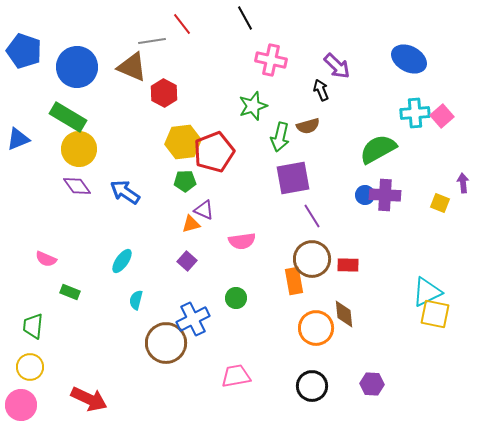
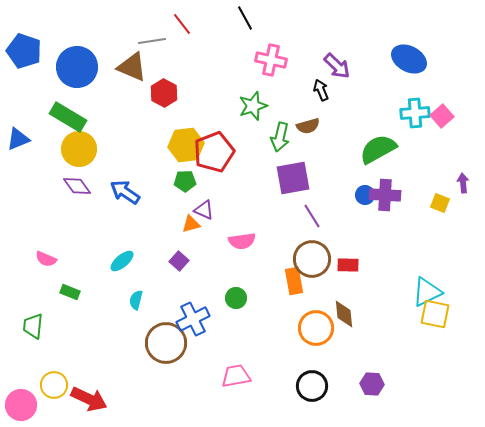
yellow hexagon at (183, 142): moved 3 px right, 3 px down
cyan ellipse at (122, 261): rotated 15 degrees clockwise
purple square at (187, 261): moved 8 px left
yellow circle at (30, 367): moved 24 px right, 18 px down
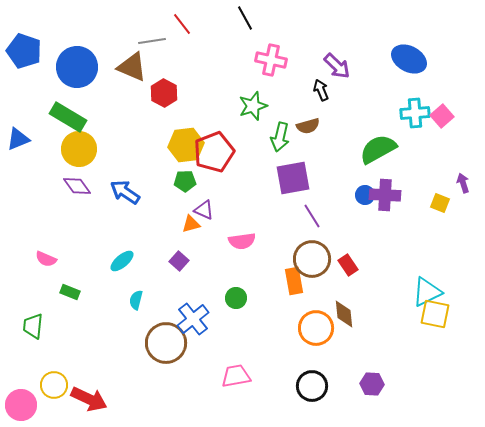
purple arrow at (463, 183): rotated 12 degrees counterclockwise
red rectangle at (348, 265): rotated 55 degrees clockwise
blue cross at (193, 319): rotated 12 degrees counterclockwise
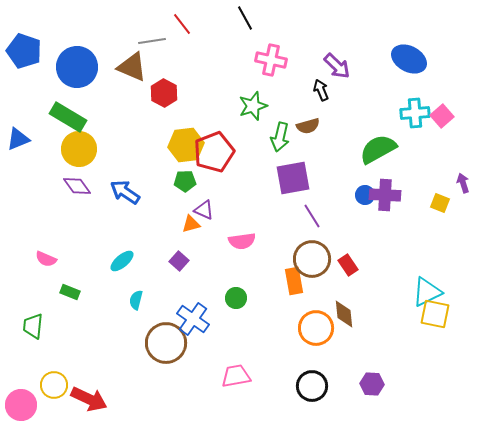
blue cross at (193, 319): rotated 16 degrees counterclockwise
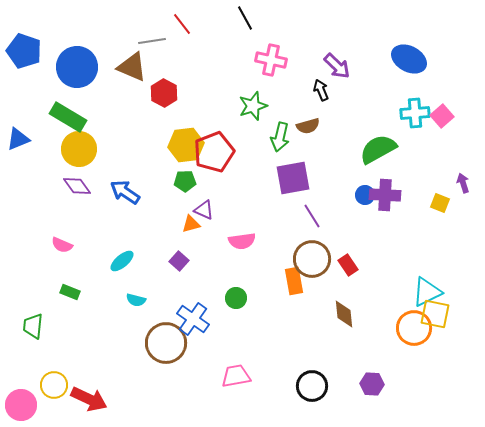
pink semicircle at (46, 259): moved 16 px right, 14 px up
cyan semicircle at (136, 300): rotated 90 degrees counterclockwise
orange circle at (316, 328): moved 98 px right
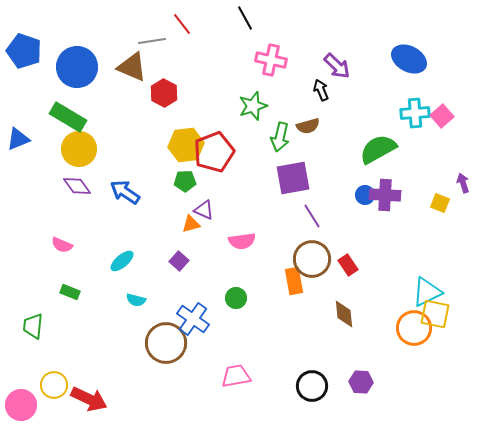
purple hexagon at (372, 384): moved 11 px left, 2 px up
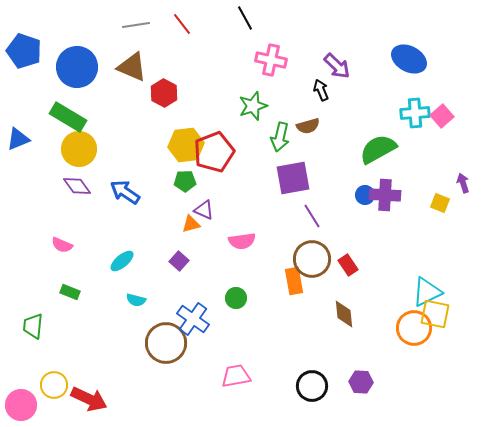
gray line at (152, 41): moved 16 px left, 16 px up
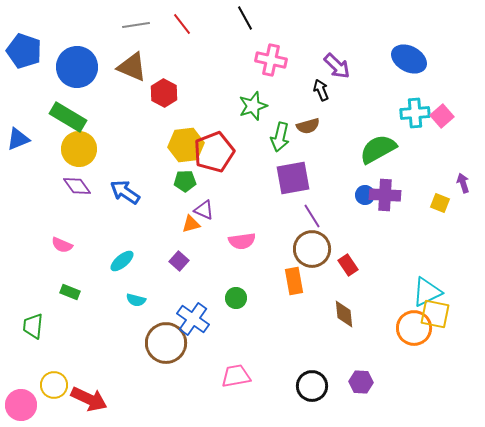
brown circle at (312, 259): moved 10 px up
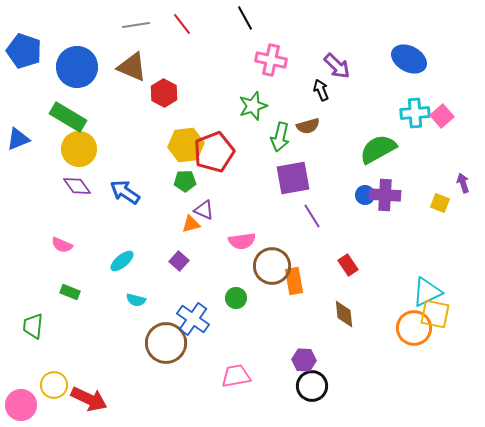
brown circle at (312, 249): moved 40 px left, 17 px down
purple hexagon at (361, 382): moved 57 px left, 22 px up
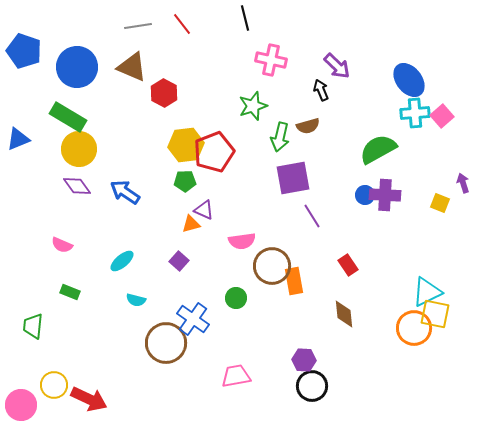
black line at (245, 18): rotated 15 degrees clockwise
gray line at (136, 25): moved 2 px right, 1 px down
blue ellipse at (409, 59): moved 21 px down; rotated 24 degrees clockwise
